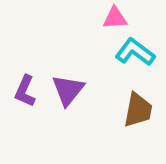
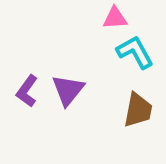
cyan L-shape: rotated 24 degrees clockwise
purple L-shape: moved 2 px right; rotated 12 degrees clockwise
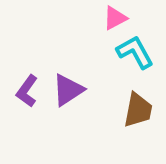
pink triangle: rotated 24 degrees counterclockwise
purple triangle: rotated 18 degrees clockwise
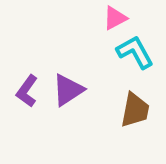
brown trapezoid: moved 3 px left
